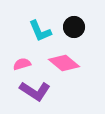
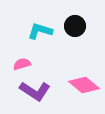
black circle: moved 1 px right, 1 px up
cyan L-shape: rotated 130 degrees clockwise
pink diamond: moved 20 px right, 22 px down
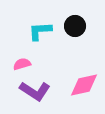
cyan L-shape: rotated 20 degrees counterclockwise
pink diamond: rotated 52 degrees counterclockwise
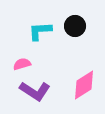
pink diamond: rotated 20 degrees counterclockwise
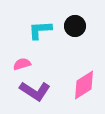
cyan L-shape: moved 1 px up
